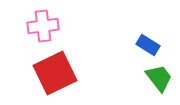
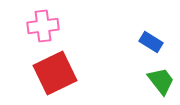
blue rectangle: moved 3 px right, 3 px up
green trapezoid: moved 2 px right, 3 px down
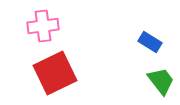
blue rectangle: moved 1 px left
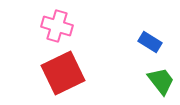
pink cross: moved 14 px right; rotated 24 degrees clockwise
red square: moved 8 px right
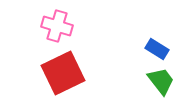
blue rectangle: moved 7 px right, 7 px down
